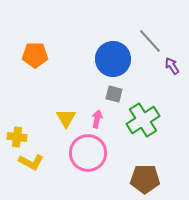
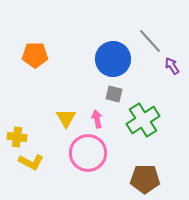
pink arrow: rotated 24 degrees counterclockwise
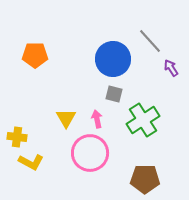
purple arrow: moved 1 px left, 2 px down
pink circle: moved 2 px right
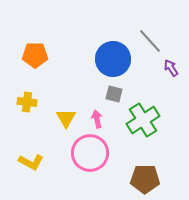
yellow cross: moved 10 px right, 35 px up
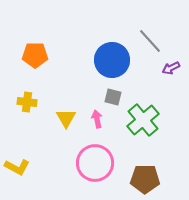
blue circle: moved 1 px left, 1 px down
purple arrow: rotated 84 degrees counterclockwise
gray square: moved 1 px left, 3 px down
green cross: rotated 8 degrees counterclockwise
pink circle: moved 5 px right, 10 px down
yellow L-shape: moved 14 px left, 5 px down
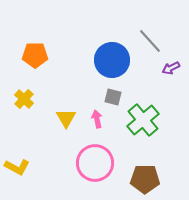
yellow cross: moved 3 px left, 3 px up; rotated 36 degrees clockwise
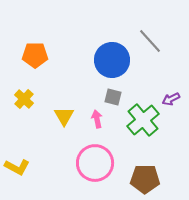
purple arrow: moved 31 px down
yellow triangle: moved 2 px left, 2 px up
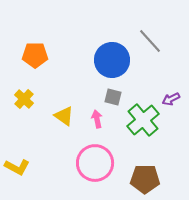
yellow triangle: rotated 25 degrees counterclockwise
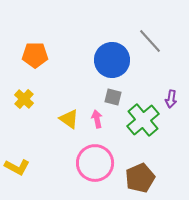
purple arrow: rotated 54 degrees counterclockwise
yellow triangle: moved 5 px right, 3 px down
brown pentagon: moved 5 px left, 1 px up; rotated 24 degrees counterclockwise
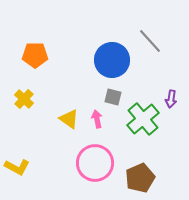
green cross: moved 1 px up
